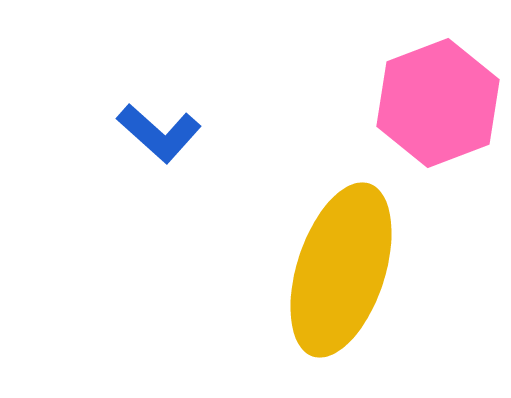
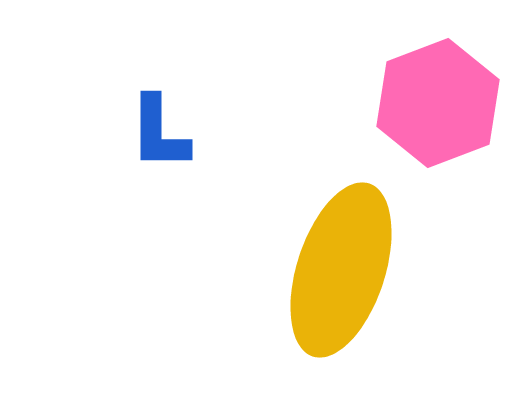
blue L-shape: rotated 48 degrees clockwise
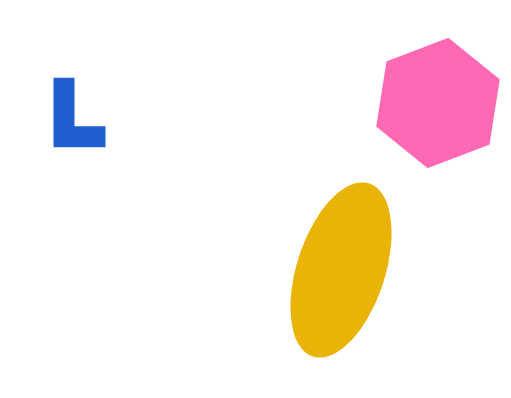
blue L-shape: moved 87 px left, 13 px up
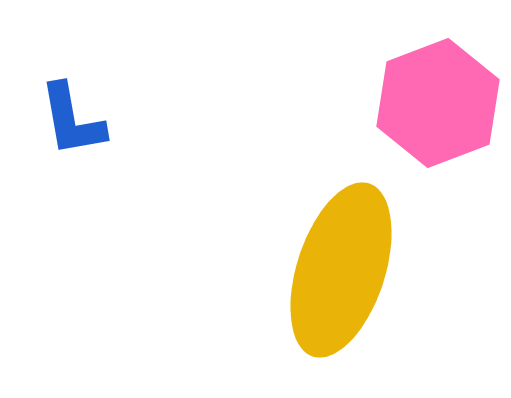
blue L-shape: rotated 10 degrees counterclockwise
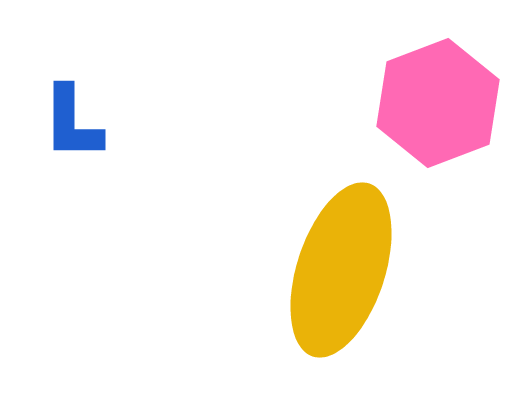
blue L-shape: moved 3 px down; rotated 10 degrees clockwise
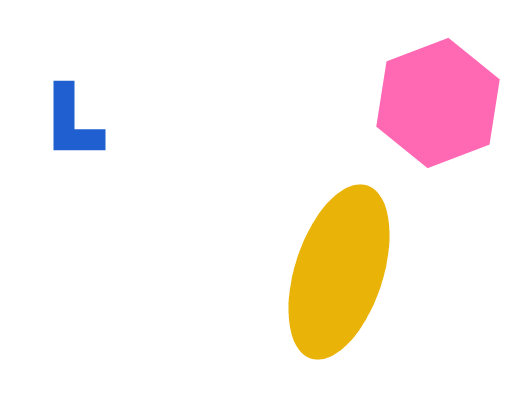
yellow ellipse: moved 2 px left, 2 px down
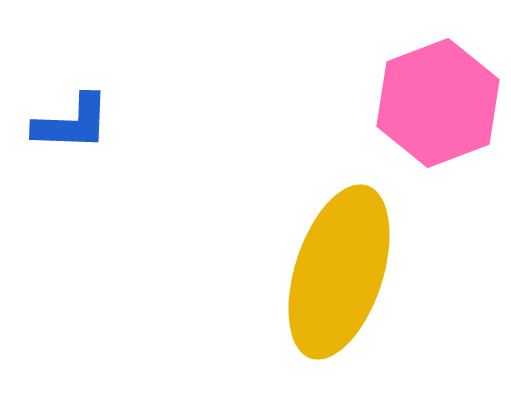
blue L-shape: rotated 88 degrees counterclockwise
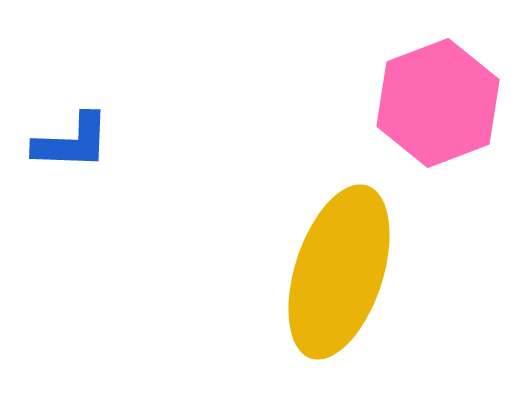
blue L-shape: moved 19 px down
